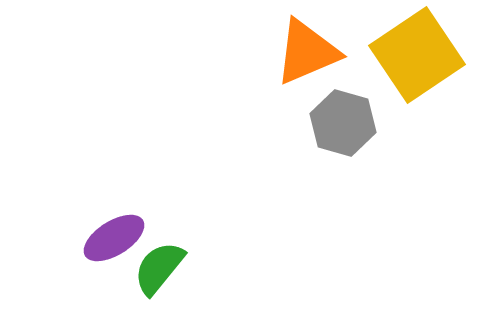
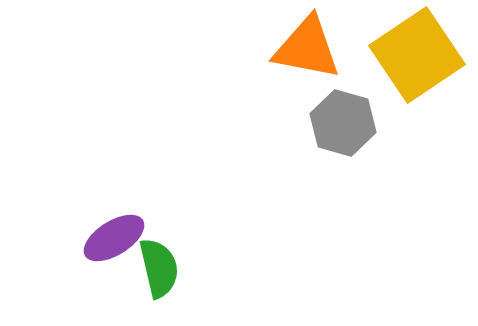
orange triangle: moved 4 px up; rotated 34 degrees clockwise
green semicircle: rotated 128 degrees clockwise
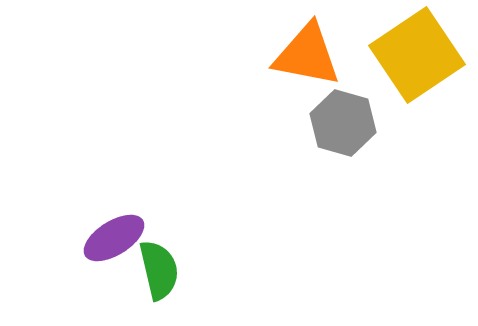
orange triangle: moved 7 px down
green semicircle: moved 2 px down
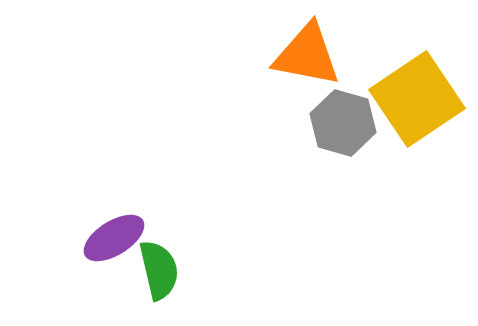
yellow square: moved 44 px down
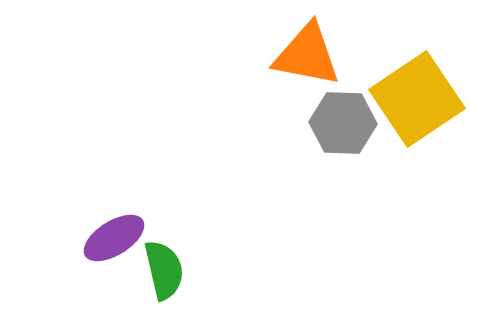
gray hexagon: rotated 14 degrees counterclockwise
green semicircle: moved 5 px right
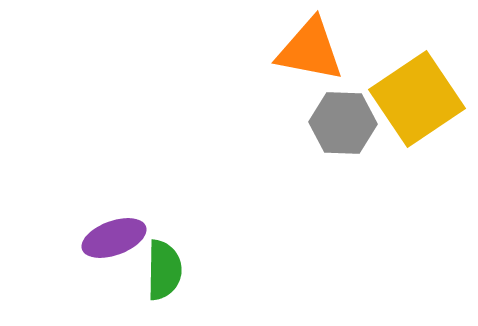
orange triangle: moved 3 px right, 5 px up
purple ellipse: rotated 12 degrees clockwise
green semicircle: rotated 14 degrees clockwise
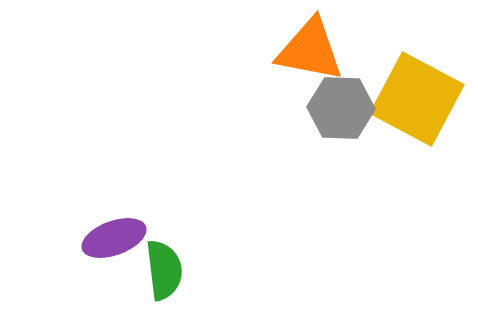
yellow square: rotated 28 degrees counterclockwise
gray hexagon: moved 2 px left, 15 px up
green semicircle: rotated 8 degrees counterclockwise
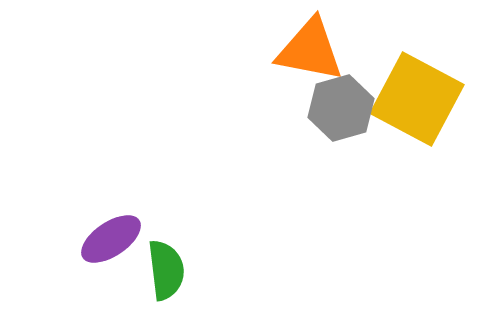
gray hexagon: rotated 18 degrees counterclockwise
purple ellipse: moved 3 px left, 1 px down; rotated 14 degrees counterclockwise
green semicircle: moved 2 px right
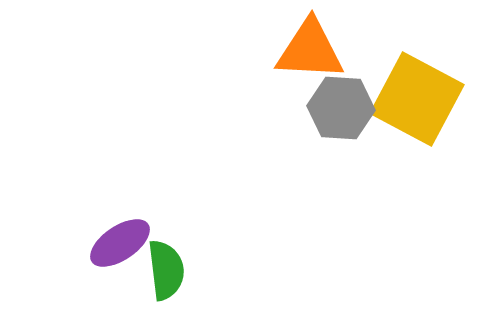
orange triangle: rotated 8 degrees counterclockwise
gray hexagon: rotated 20 degrees clockwise
purple ellipse: moved 9 px right, 4 px down
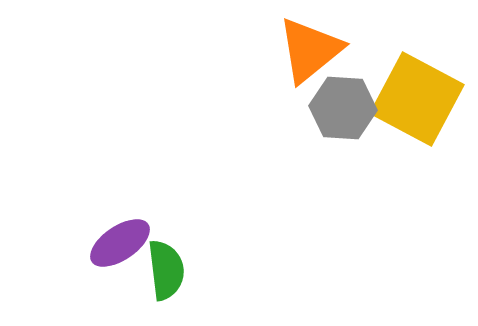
orange triangle: rotated 42 degrees counterclockwise
gray hexagon: moved 2 px right
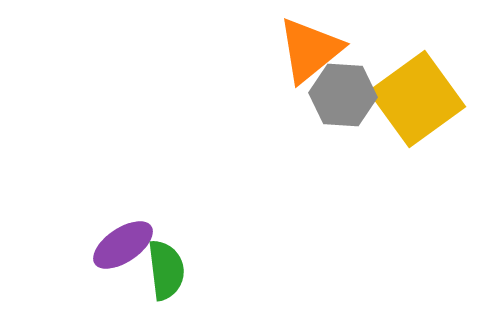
yellow square: rotated 26 degrees clockwise
gray hexagon: moved 13 px up
purple ellipse: moved 3 px right, 2 px down
